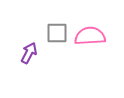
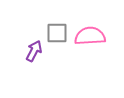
purple arrow: moved 5 px right, 2 px up
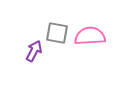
gray square: rotated 10 degrees clockwise
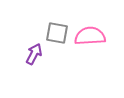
purple arrow: moved 3 px down
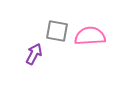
gray square: moved 2 px up
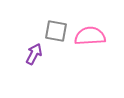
gray square: moved 1 px left
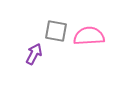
pink semicircle: moved 1 px left
